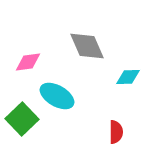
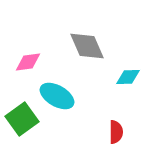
green square: rotated 8 degrees clockwise
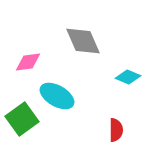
gray diamond: moved 4 px left, 5 px up
cyan diamond: rotated 25 degrees clockwise
red semicircle: moved 2 px up
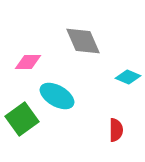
pink diamond: rotated 8 degrees clockwise
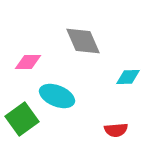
cyan diamond: rotated 25 degrees counterclockwise
cyan ellipse: rotated 8 degrees counterclockwise
red semicircle: rotated 85 degrees clockwise
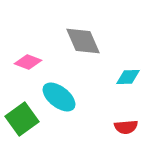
pink diamond: rotated 20 degrees clockwise
cyan ellipse: moved 2 px right, 1 px down; rotated 16 degrees clockwise
red semicircle: moved 10 px right, 3 px up
